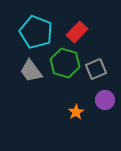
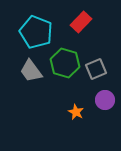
red rectangle: moved 4 px right, 10 px up
orange star: rotated 14 degrees counterclockwise
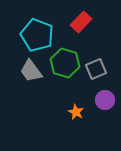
cyan pentagon: moved 1 px right, 3 px down
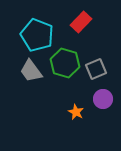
purple circle: moved 2 px left, 1 px up
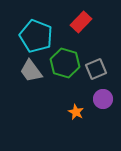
cyan pentagon: moved 1 px left, 1 px down
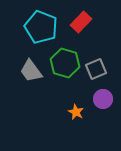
cyan pentagon: moved 5 px right, 9 px up
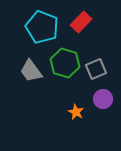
cyan pentagon: moved 1 px right
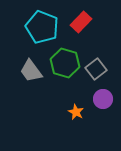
gray square: rotated 15 degrees counterclockwise
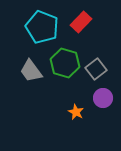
purple circle: moved 1 px up
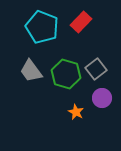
green hexagon: moved 1 px right, 11 px down
purple circle: moved 1 px left
